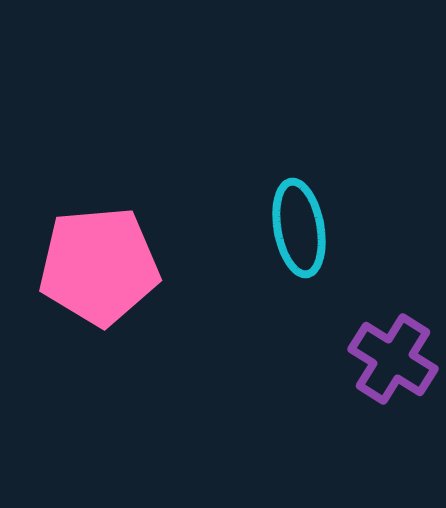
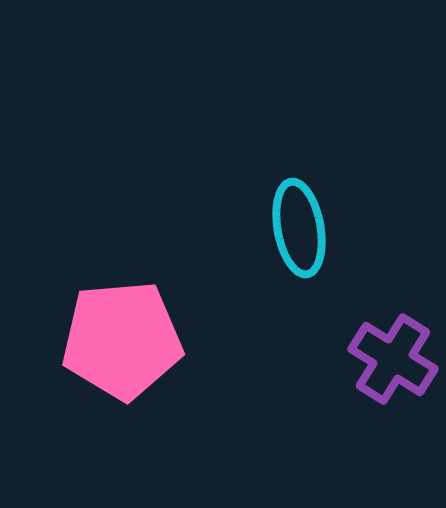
pink pentagon: moved 23 px right, 74 px down
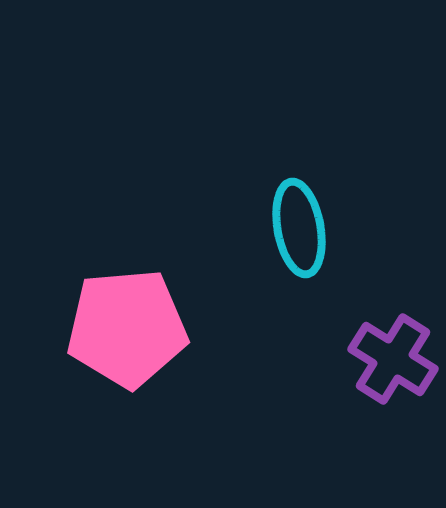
pink pentagon: moved 5 px right, 12 px up
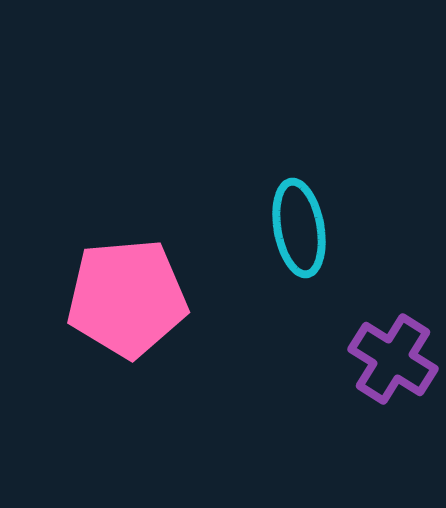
pink pentagon: moved 30 px up
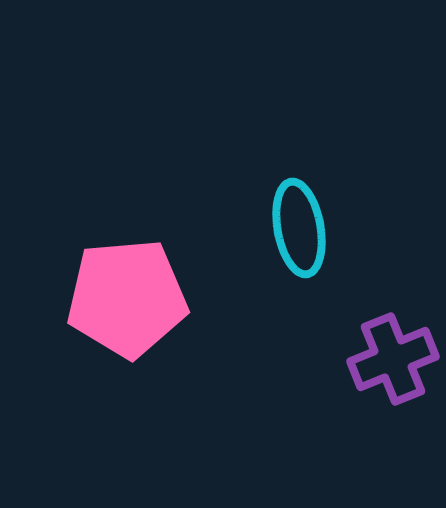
purple cross: rotated 36 degrees clockwise
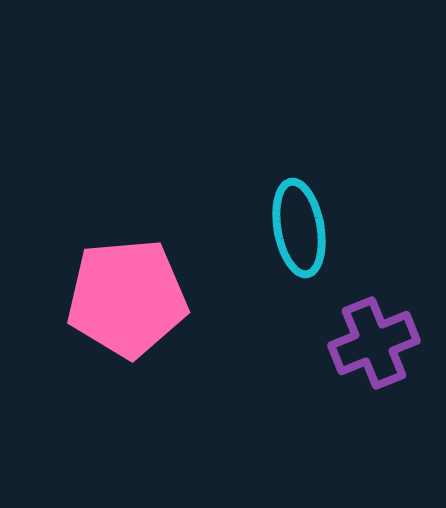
purple cross: moved 19 px left, 16 px up
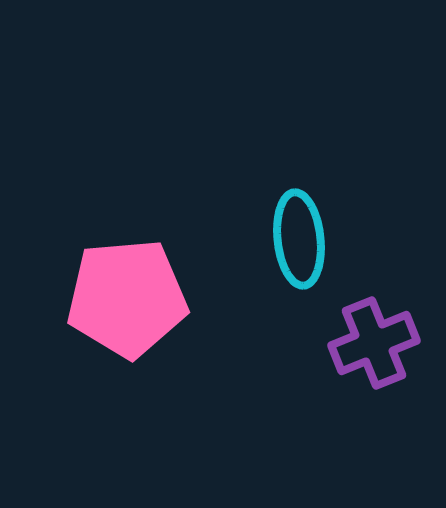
cyan ellipse: moved 11 px down; rotated 4 degrees clockwise
